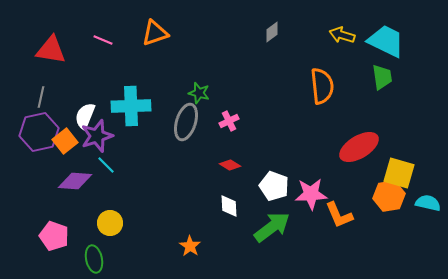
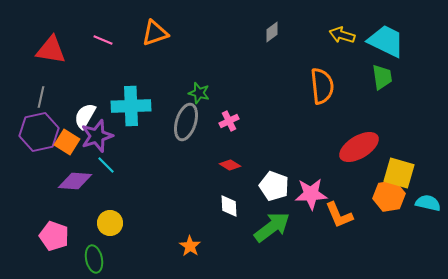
white semicircle: rotated 8 degrees clockwise
orange square: moved 2 px right, 1 px down; rotated 20 degrees counterclockwise
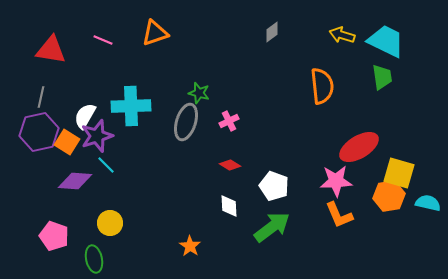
pink star: moved 25 px right, 13 px up
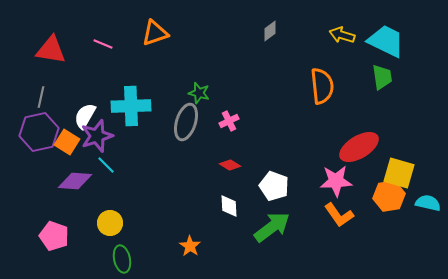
gray diamond: moved 2 px left, 1 px up
pink line: moved 4 px down
orange L-shape: rotated 12 degrees counterclockwise
green ellipse: moved 28 px right
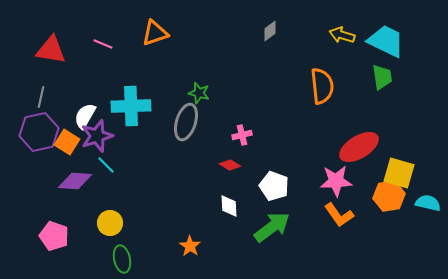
pink cross: moved 13 px right, 14 px down; rotated 12 degrees clockwise
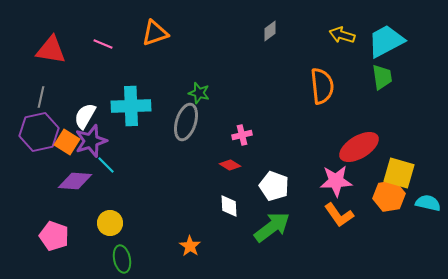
cyan trapezoid: rotated 54 degrees counterclockwise
purple star: moved 6 px left, 5 px down
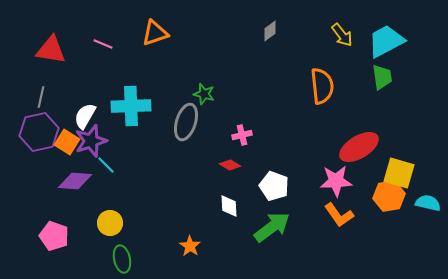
yellow arrow: rotated 145 degrees counterclockwise
green star: moved 5 px right, 1 px down
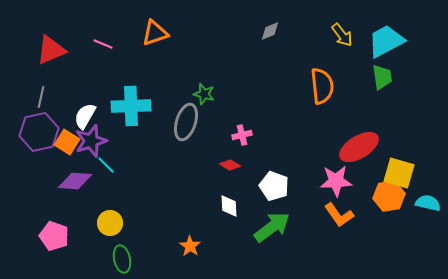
gray diamond: rotated 15 degrees clockwise
red triangle: rotated 32 degrees counterclockwise
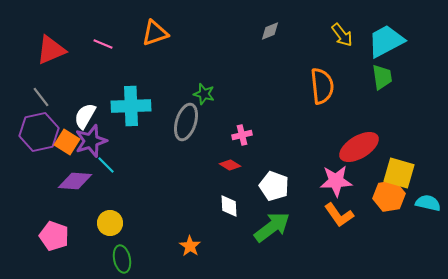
gray line: rotated 50 degrees counterclockwise
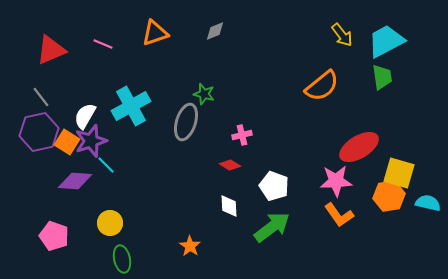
gray diamond: moved 55 px left
orange semicircle: rotated 57 degrees clockwise
cyan cross: rotated 27 degrees counterclockwise
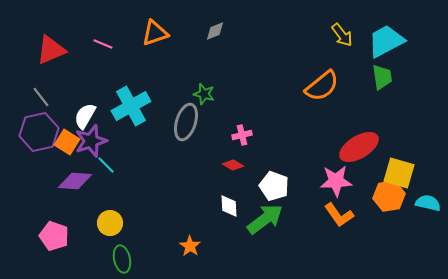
red diamond: moved 3 px right
green arrow: moved 7 px left, 8 px up
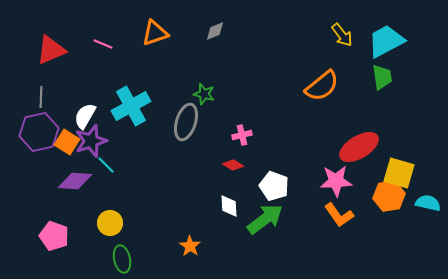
gray line: rotated 40 degrees clockwise
